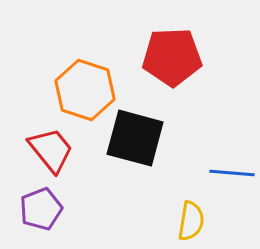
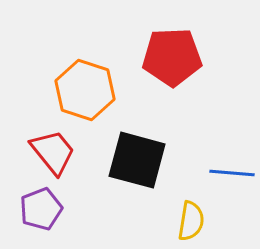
black square: moved 2 px right, 22 px down
red trapezoid: moved 2 px right, 2 px down
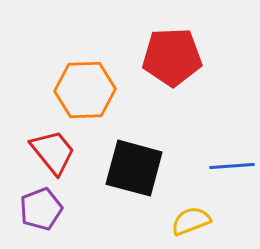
orange hexagon: rotated 20 degrees counterclockwise
black square: moved 3 px left, 8 px down
blue line: moved 7 px up; rotated 9 degrees counterclockwise
yellow semicircle: rotated 120 degrees counterclockwise
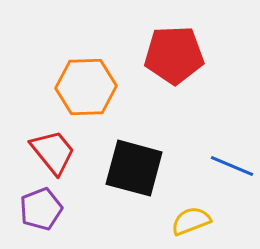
red pentagon: moved 2 px right, 2 px up
orange hexagon: moved 1 px right, 3 px up
blue line: rotated 27 degrees clockwise
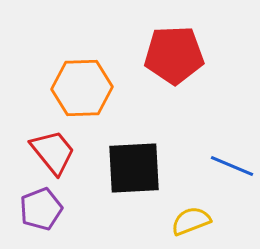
orange hexagon: moved 4 px left, 1 px down
black square: rotated 18 degrees counterclockwise
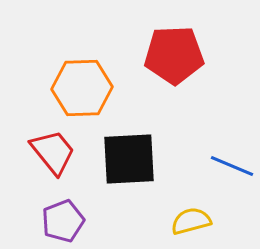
black square: moved 5 px left, 9 px up
purple pentagon: moved 22 px right, 12 px down
yellow semicircle: rotated 6 degrees clockwise
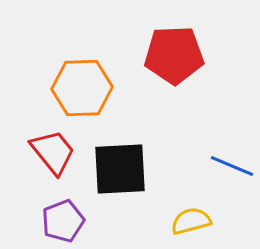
black square: moved 9 px left, 10 px down
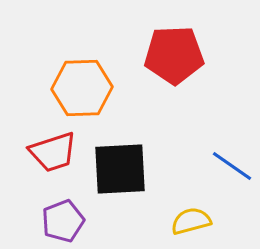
red trapezoid: rotated 111 degrees clockwise
blue line: rotated 12 degrees clockwise
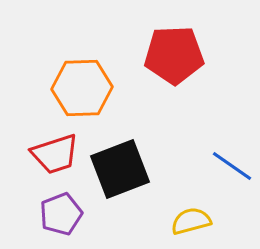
red trapezoid: moved 2 px right, 2 px down
black square: rotated 18 degrees counterclockwise
purple pentagon: moved 2 px left, 7 px up
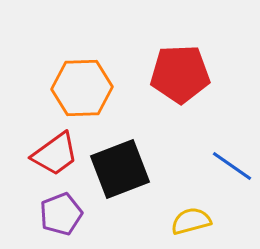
red pentagon: moved 6 px right, 19 px down
red trapezoid: rotated 18 degrees counterclockwise
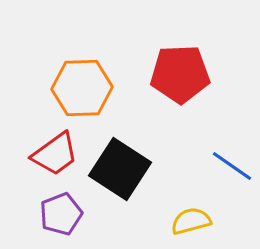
black square: rotated 36 degrees counterclockwise
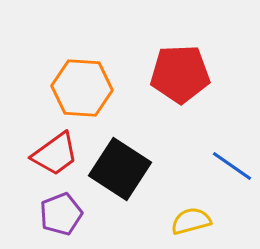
orange hexagon: rotated 6 degrees clockwise
